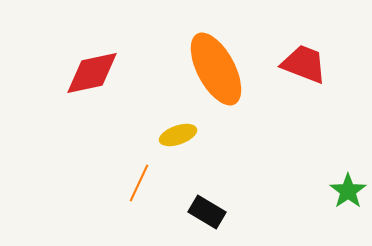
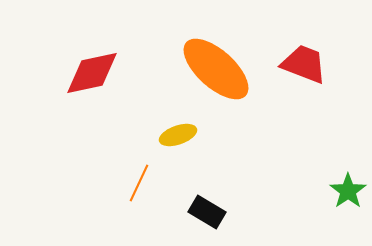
orange ellipse: rotated 20 degrees counterclockwise
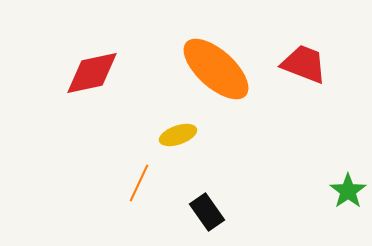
black rectangle: rotated 24 degrees clockwise
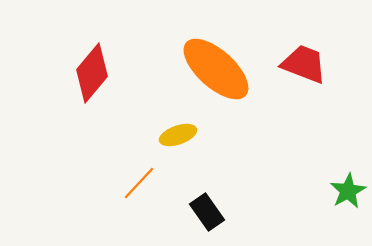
red diamond: rotated 38 degrees counterclockwise
orange line: rotated 18 degrees clockwise
green star: rotated 6 degrees clockwise
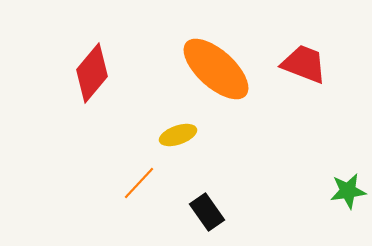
green star: rotated 21 degrees clockwise
